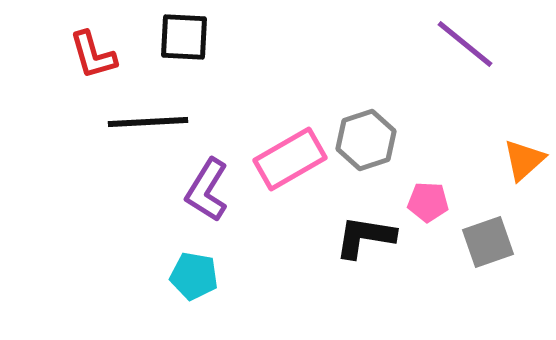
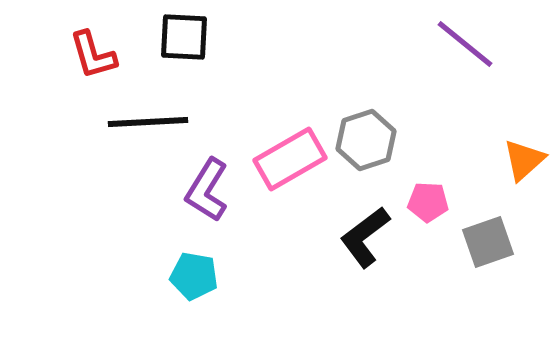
black L-shape: rotated 46 degrees counterclockwise
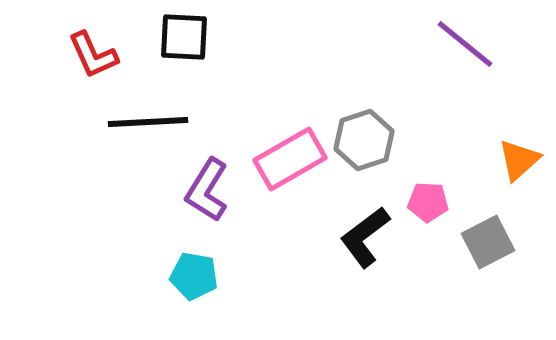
red L-shape: rotated 8 degrees counterclockwise
gray hexagon: moved 2 px left
orange triangle: moved 5 px left
gray square: rotated 8 degrees counterclockwise
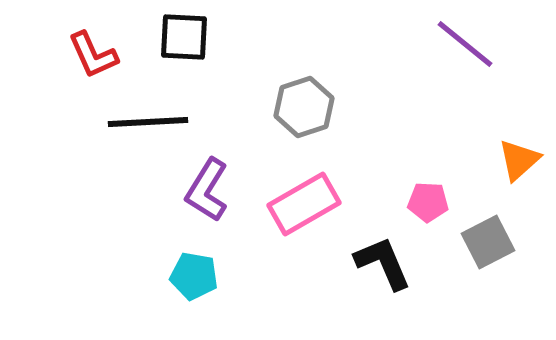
gray hexagon: moved 60 px left, 33 px up
pink rectangle: moved 14 px right, 45 px down
black L-shape: moved 18 px right, 26 px down; rotated 104 degrees clockwise
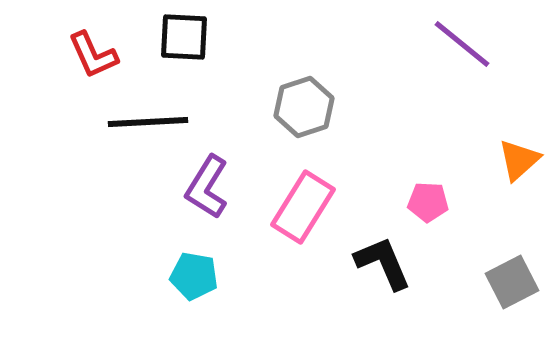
purple line: moved 3 px left
purple L-shape: moved 3 px up
pink rectangle: moved 1 px left, 3 px down; rotated 28 degrees counterclockwise
gray square: moved 24 px right, 40 px down
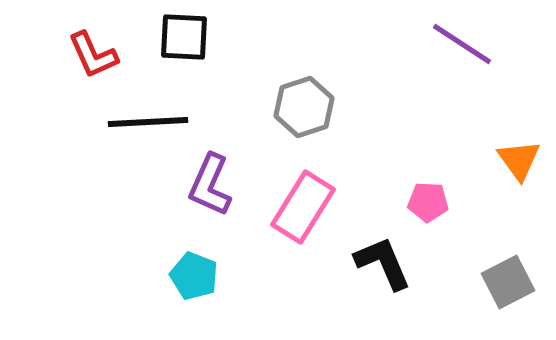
purple line: rotated 6 degrees counterclockwise
orange triangle: rotated 24 degrees counterclockwise
purple L-shape: moved 3 px right, 2 px up; rotated 8 degrees counterclockwise
cyan pentagon: rotated 12 degrees clockwise
gray square: moved 4 px left
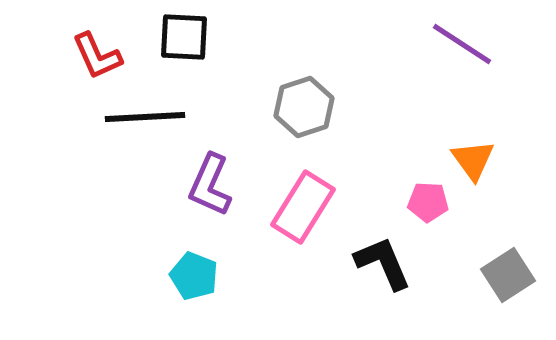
red L-shape: moved 4 px right, 1 px down
black line: moved 3 px left, 5 px up
orange triangle: moved 46 px left
gray square: moved 7 px up; rotated 6 degrees counterclockwise
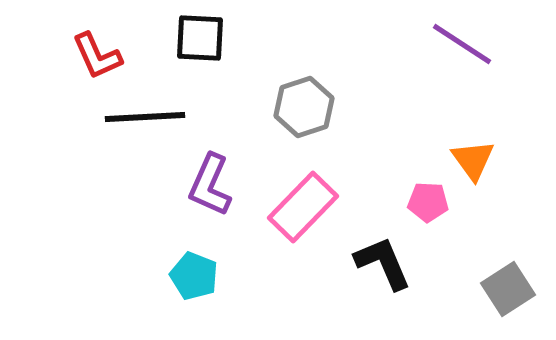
black square: moved 16 px right, 1 px down
pink rectangle: rotated 12 degrees clockwise
gray square: moved 14 px down
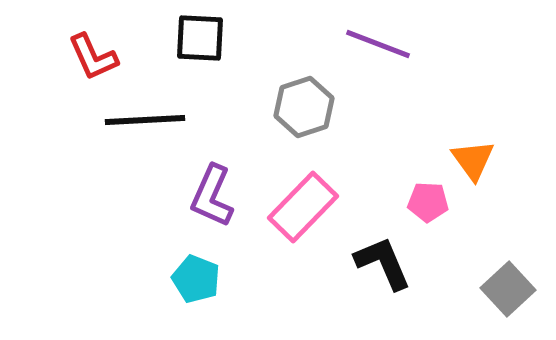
purple line: moved 84 px left; rotated 12 degrees counterclockwise
red L-shape: moved 4 px left, 1 px down
black line: moved 3 px down
purple L-shape: moved 2 px right, 11 px down
cyan pentagon: moved 2 px right, 3 px down
gray square: rotated 10 degrees counterclockwise
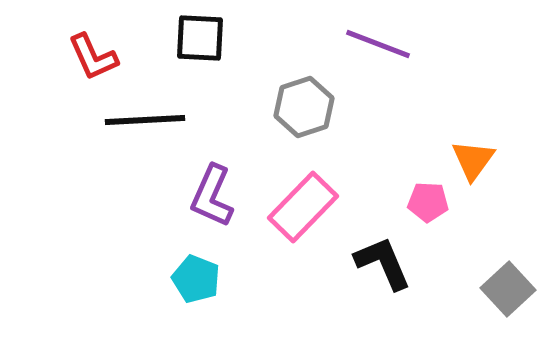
orange triangle: rotated 12 degrees clockwise
